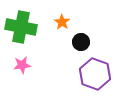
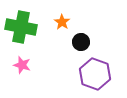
pink star: rotated 24 degrees clockwise
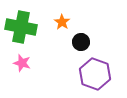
pink star: moved 2 px up
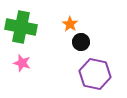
orange star: moved 8 px right, 2 px down
purple hexagon: rotated 8 degrees counterclockwise
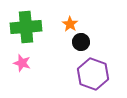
green cross: moved 5 px right; rotated 16 degrees counterclockwise
purple hexagon: moved 2 px left; rotated 8 degrees clockwise
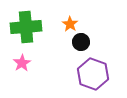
pink star: rotated 24 degrees clockwise
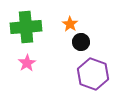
pink star: moved 5 px right
